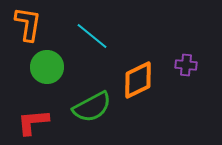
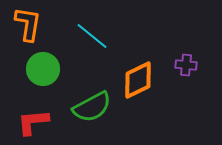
green circle: moved 4 px left, 2 px down
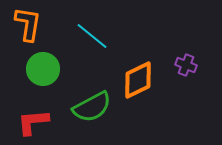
purple cross: rotated 15 degrees clockwise
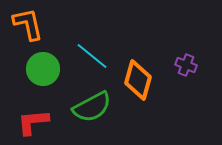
orange L-shape: rotated 21 degrees counterclockwise
cyan line: moved 20 px down
orange diamond: rotated 48 degrees counterclockwise
